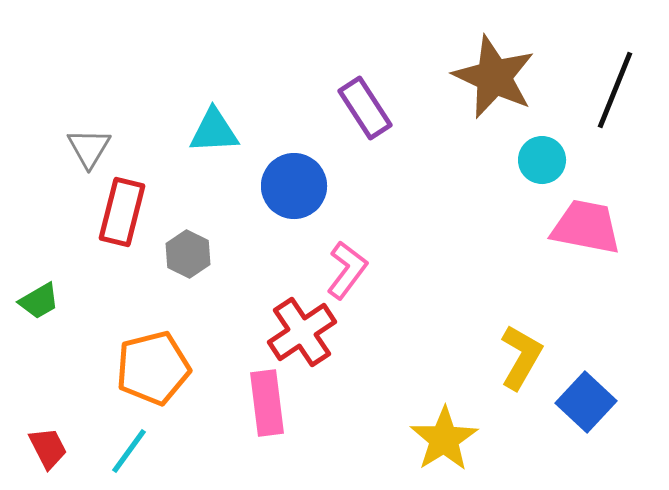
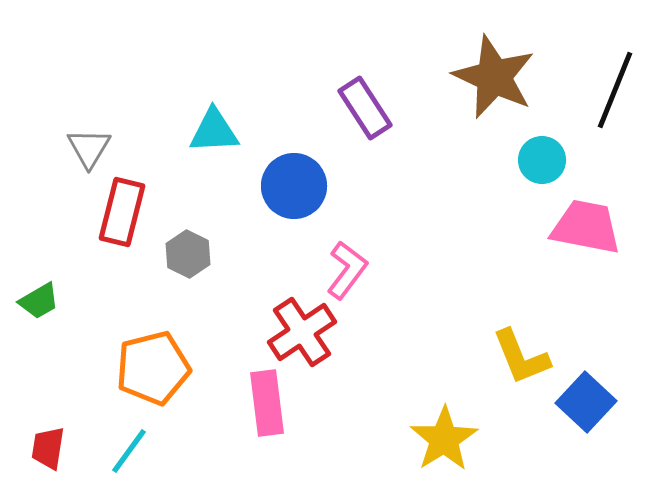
yellow L-shape: rotated 128 degrees clockwise
red trapezoid: rotated 144 degrees counterclockwise
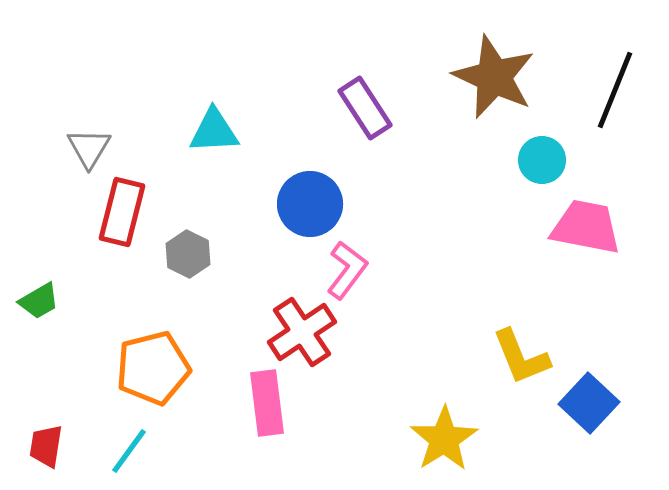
blue circle: moved 16 px right, 18 px down
blue square: moved 3 px right, 1 px down
red trapezoid: moved 2 px left, 2 px up
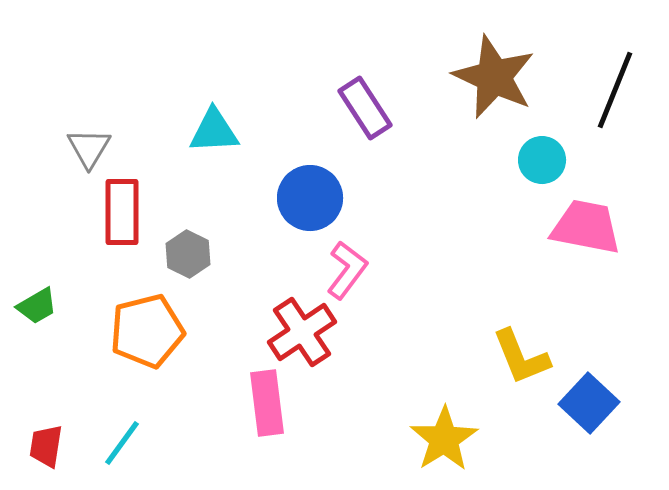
blue circle: moved 6 px up
red rectangle: rotated 14 degrees counterclockwise
green trapezoid: moved 2 px left, 5 px down
orange pentagon: moved 6 px left, 37 px up
cyan line: moved 7 px left, 8 px up
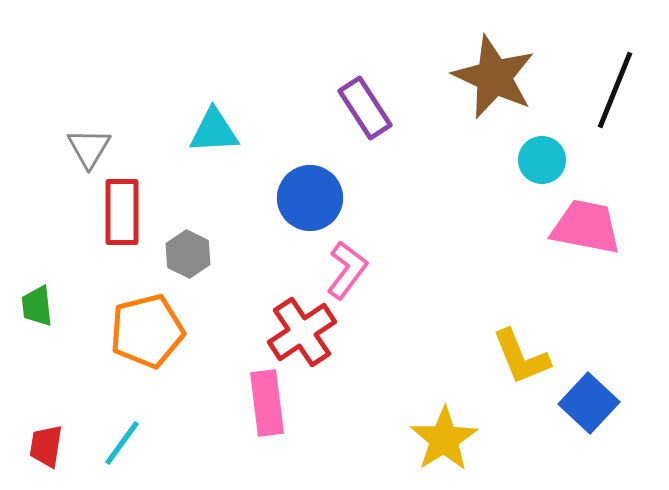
green trapezoid: rotated 114 degrees clockwise
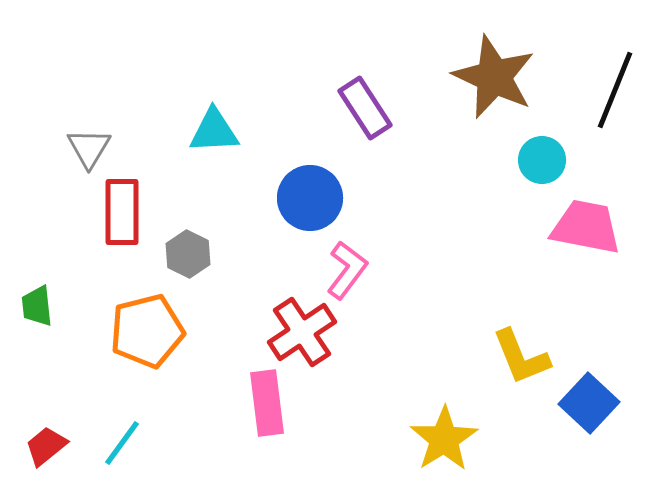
red trapezoid: rotated 42 degrees clockwise
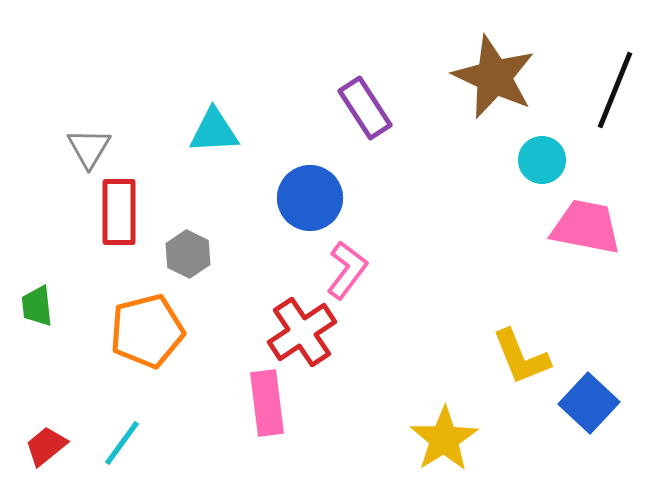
red rectangle: moved 3 px left
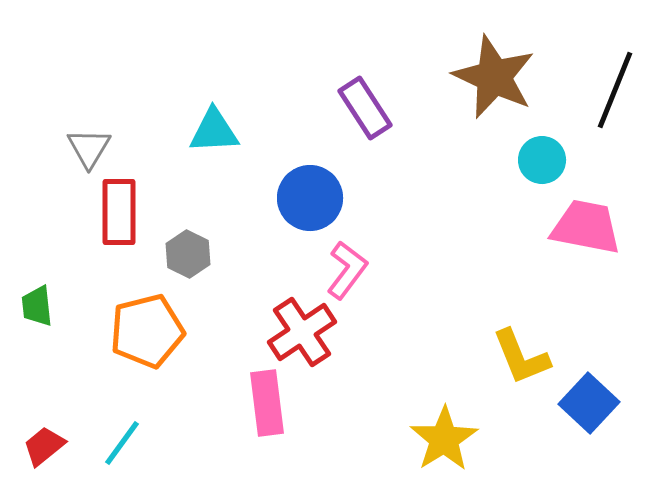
red trapezoid: moved 2 px left
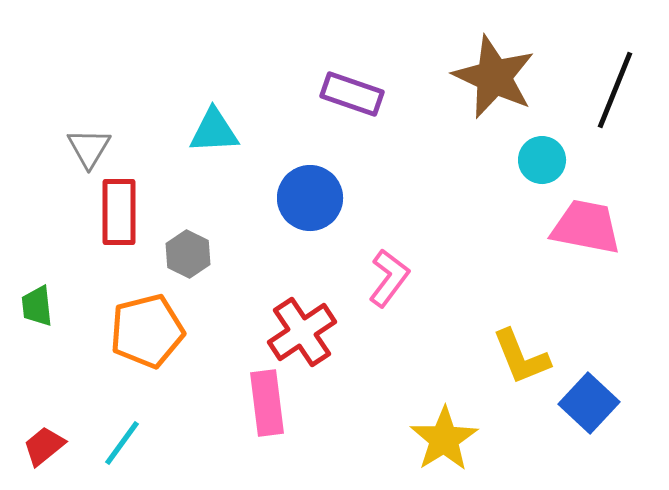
purple rectangle: moved 13 px left, 14 px up; rotated 38 degrees counterclockwise
pink L-shape: moved 42 px right, 8 px down
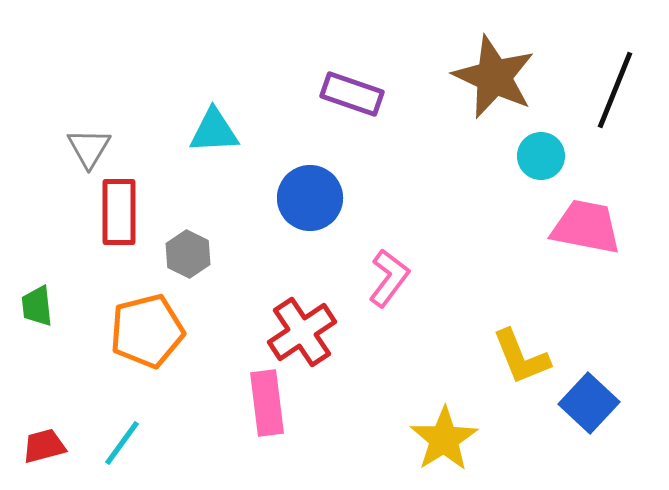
cyan circle: moved 1 px left, 4 px up
red trapezoid: rotated 24 degrees clockwise
